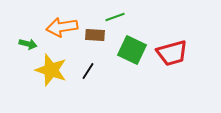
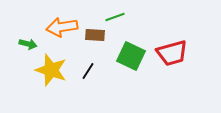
green square: moved 1 px left, 6 px down
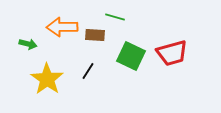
green line: rotated 36 degrees clockwise
orange arrow: rotated 8 degrees clockwise
yellow star: moved 4 px left, 9 px down; rotated 16 degrees clockwise
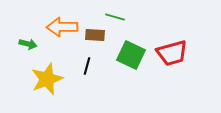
green square: moved 1 px up
black line: moved 1 px left, 5 px up; rotated 18 degrees counterclockwise
yellow star: rotated 16 degrees clockwise
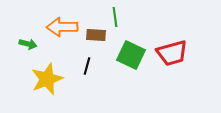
green line: rotated 66 degrees clockwise
brown rectangle: moved 1 px right
